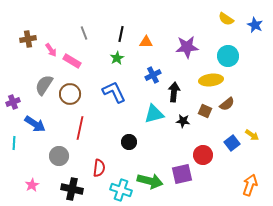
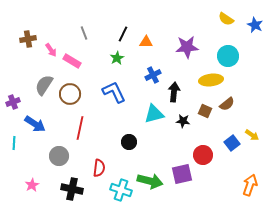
black line: moved 2 px right; rotated 14 degrees clockwise
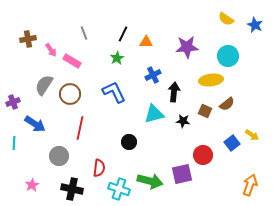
cyan cross: moved 2 px left, 1 px up
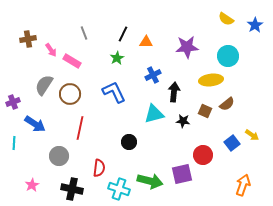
blue star: rotated 14 degrees clockwise
orange arrow: moved 7 px left
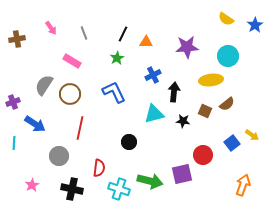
brown cross: moved 11 px left
pink arrow: moved 22 px up
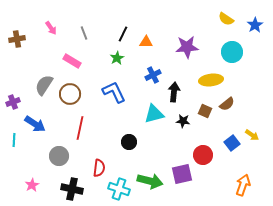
cyan circle: moved 4 px right, 4 px up
cyan line: moved 3 px up
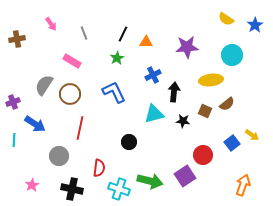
pink arrow: moved 4 px up
cyan circle: moved 3 px down
purple square: moved 3 px right, 2 px down; rotated 20 degrees counterclockwise
